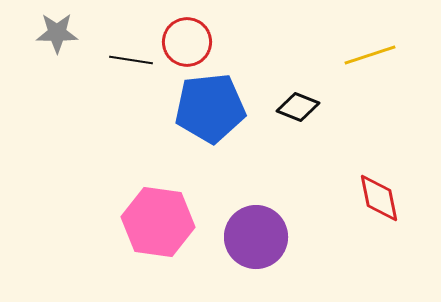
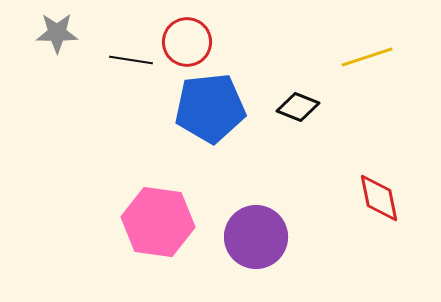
yellow line: moved 3 px left, 2 px down
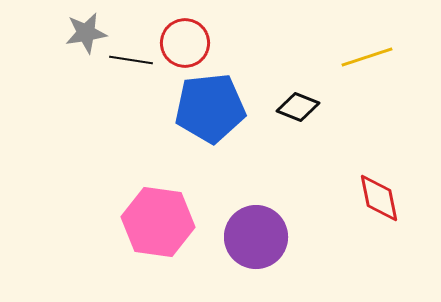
gray star: moved 29 px right; rotated 9 degrees counterclockwise
red circle: moved 2 px left, 1 px down
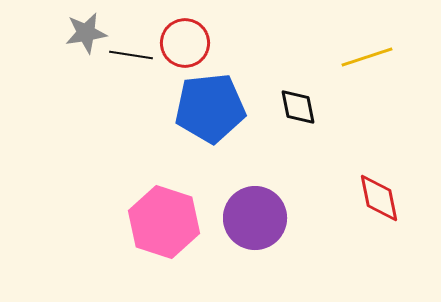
black line: moved 5 px up
black diamond: rotated 57 degrees clockwise
pink hexagon: moved 6 px right; rotated 10 degrees clockwise
purple circle: moved 1 px left, 19 px up
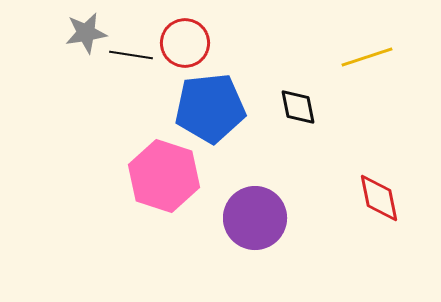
pink hexagon: moved 46 px up
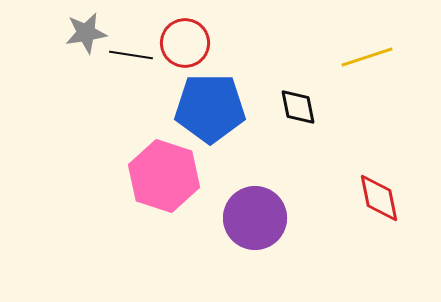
blue pentagon: rotated 6 degrees clockwise
